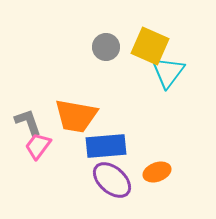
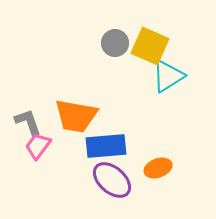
gray circle: moved 9 px right, 4 px up
cyan triangle: moved 4 px down; rotated 21 degrees clockwise
orange ellipse: moved 1 px right, 4 px up
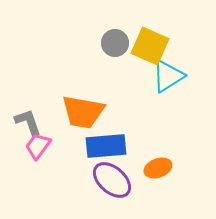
orange trapezoid: moved 7 px right, 4 px up
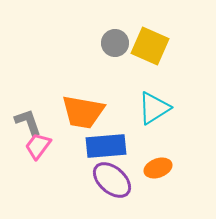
cyan triangle: moved 14 px left, 32 px down
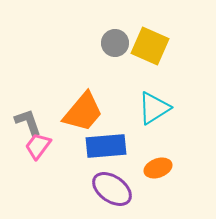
orange trapezoid: rotated 60 degrees counterclockwise
purple ellipse: moved 9 px down; rotated 6 degrees counterclockwise
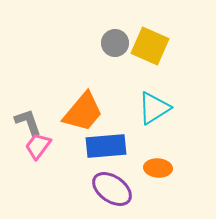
orange ellipse: rotated 24 degrees clockwise
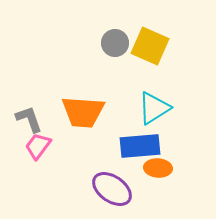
orange trapezoid: rotated 54 degrees clockwise
gray L-shape: moved 1 px right, 3 px up
blue rectangle: moved 34 px right
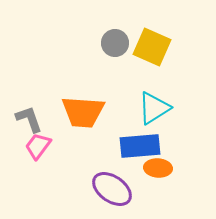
yellow square: moved 2 px right, 1 px down
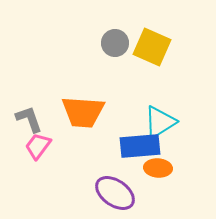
cyan triangle: moved 6 px right, 14 px down
purple ellipse: moved 3 px right, 4 px down
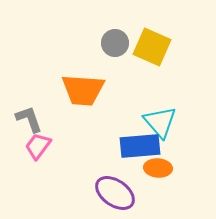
orange trapezoid: moved 22 px up
cyan triangle: rotated 39 degrees counterclockwise
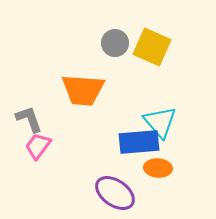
blue rectangle: moved 1 px left, 4 px up
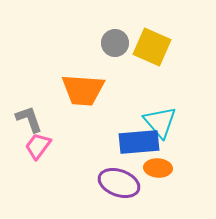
purple ellipse: moved 4 px right, 10 px up; rotated 15 degrees counterclockwise
